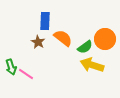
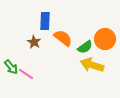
brown star: moved 4 px left
green arrow: rotated 21 degrees counterclockwise
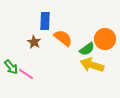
green semicircle: moved 2 px right, 2 px down
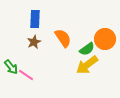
blue rectangle: moved 10 px left, 2 px up
orange semicircle: rotated 18 degrees clockwise
brown star: rotated 16 degrees clockwise
yellow arrow: moved 5 px left; rotated 55 degrees counterclockwise
pink line: moved 1 px down
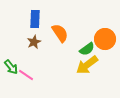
orange semicircle: moved 3 px left, 5 px up
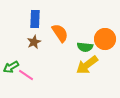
green semicircle: moved 2 px left, 2 px up; rotated 42 degrees clockwise
green arrow: rotated 98 degrees clockwise
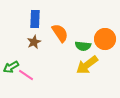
green semicircle: moved 2 px left, 1 px up
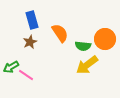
blue rectangle: moved 3 px left, 1 px down; rotated 18 degrees counterclockwise
brown star: moved 4 px left
